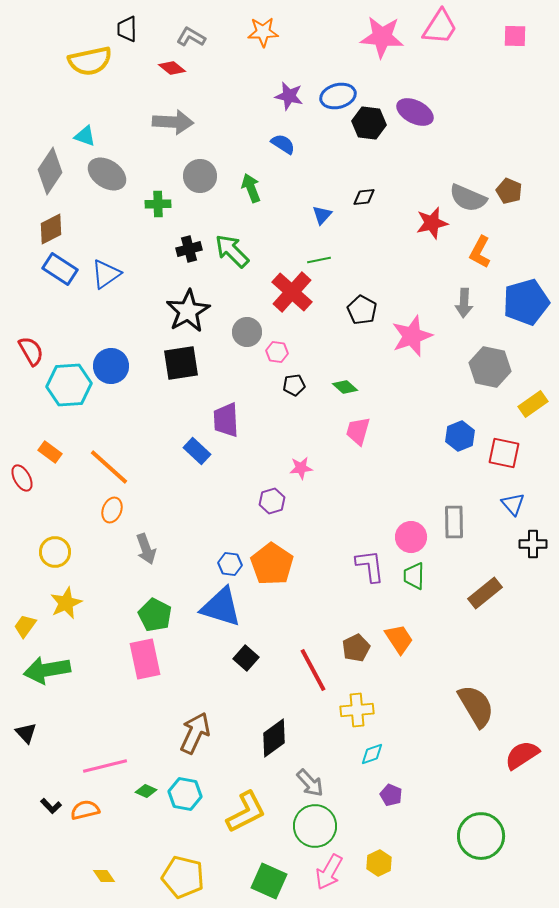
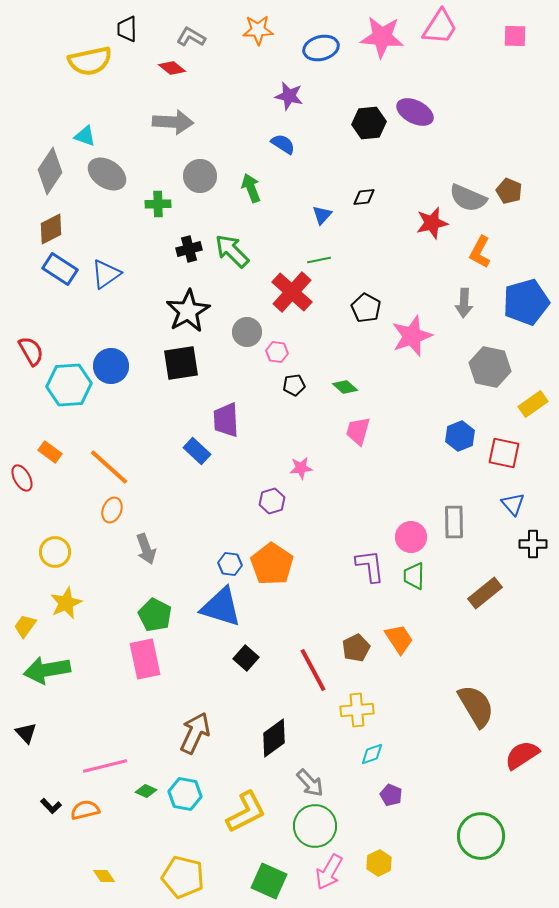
orange star at (263, 32): moved 5 px left, 2 px up
blue ellipse at (338, 96): moved 17 px left, 48 px up
black hexagon at (369, 123): rotated 12 degrees counterclockwise
black pentagon at (362, 310): moved 4 px right, 2 px up
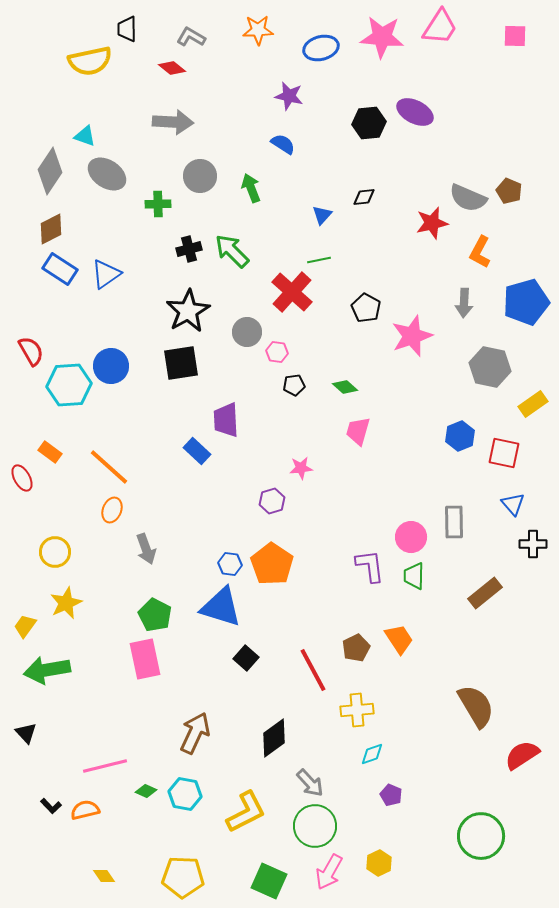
yellow pentagon at (183, 877): rotated 12 degrees counterclockwise
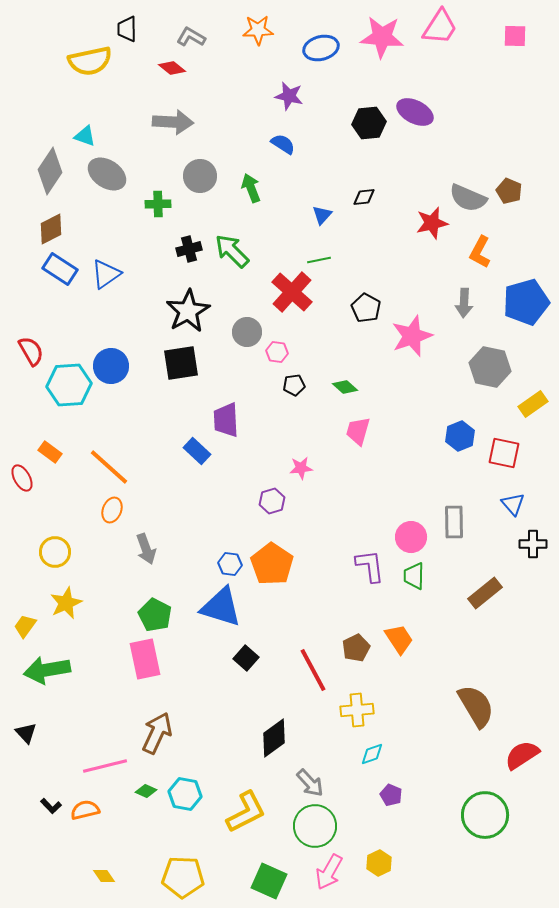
brown arrow at (195, 733): moved 38 px left
green circle at (481, 836): moved 4 px right, 21 px up
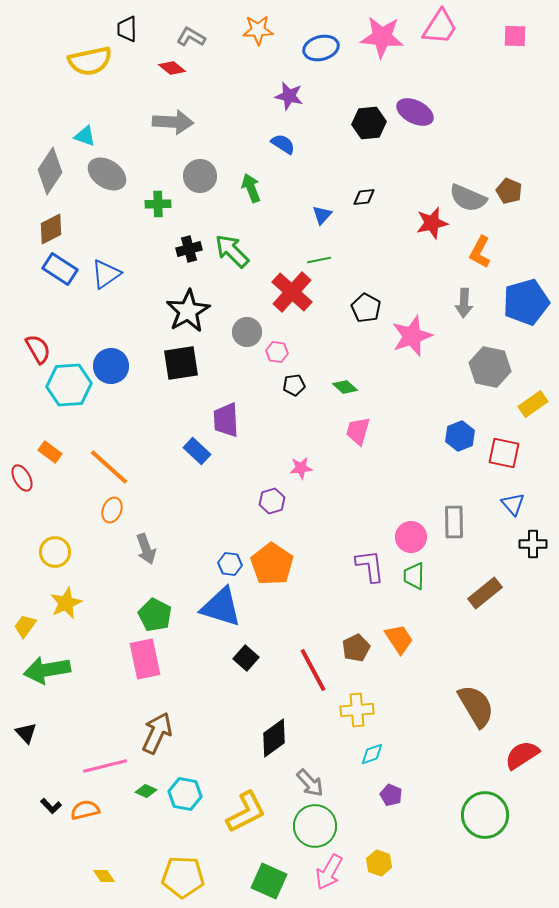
red semicircle at (31, 351): moved 7 px right, 2 px up
yellow hexagon at (379, 863): rotated 15 degrees counterclockwise
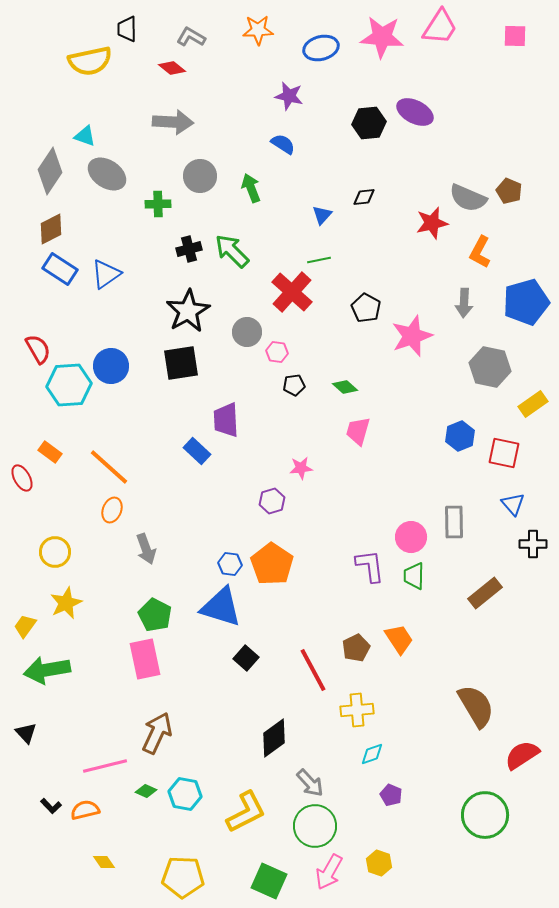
yellow diamond at (104, 876): moved 14 px up
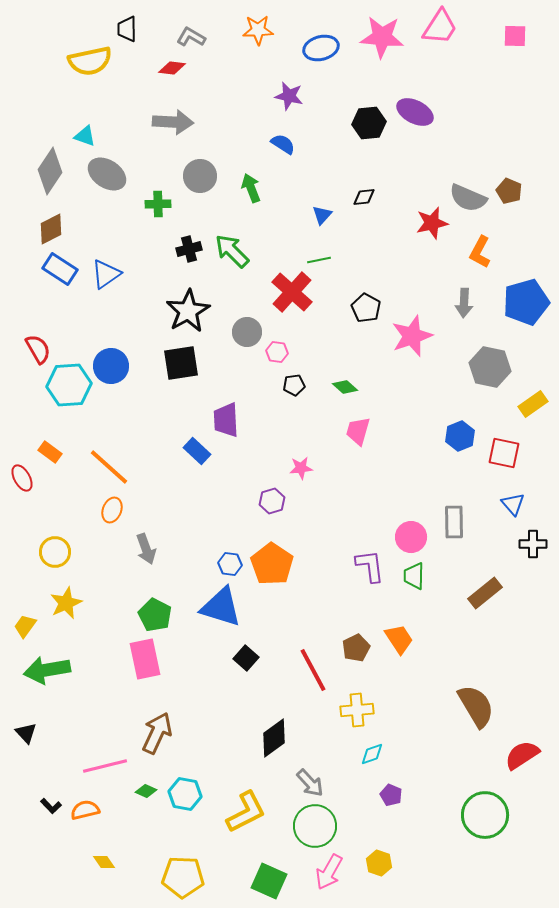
red diamond at (172, 68): rotated 32 degrees counterclockwise
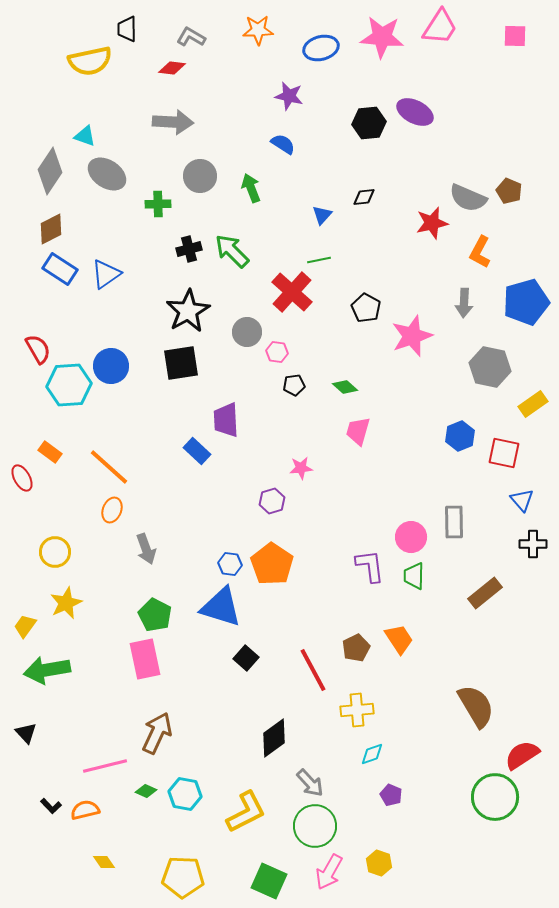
blue triangle at (513, 504): moved 9 px right, 4 px up
green circle at (485, 815): moved 10 px right, 18 px up
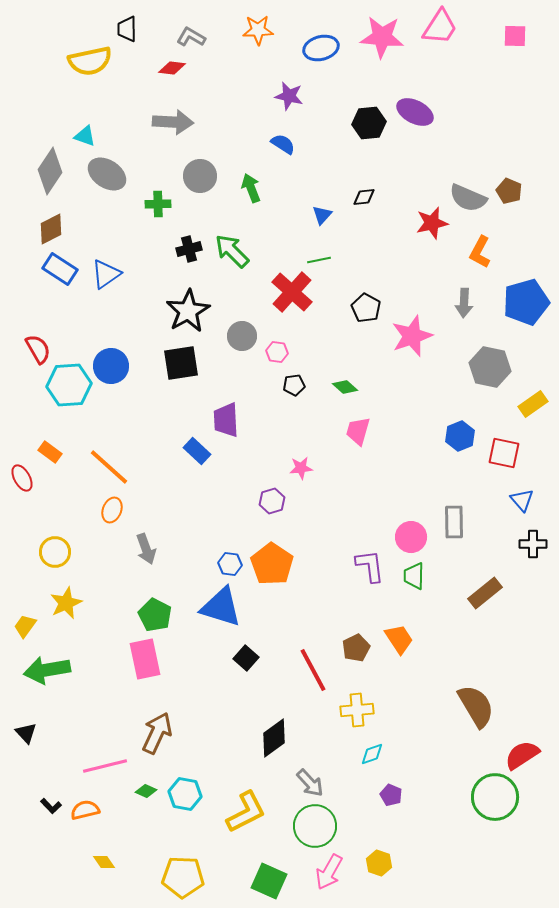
gray circle at (247, 332): moved 5 px left, 4 px down
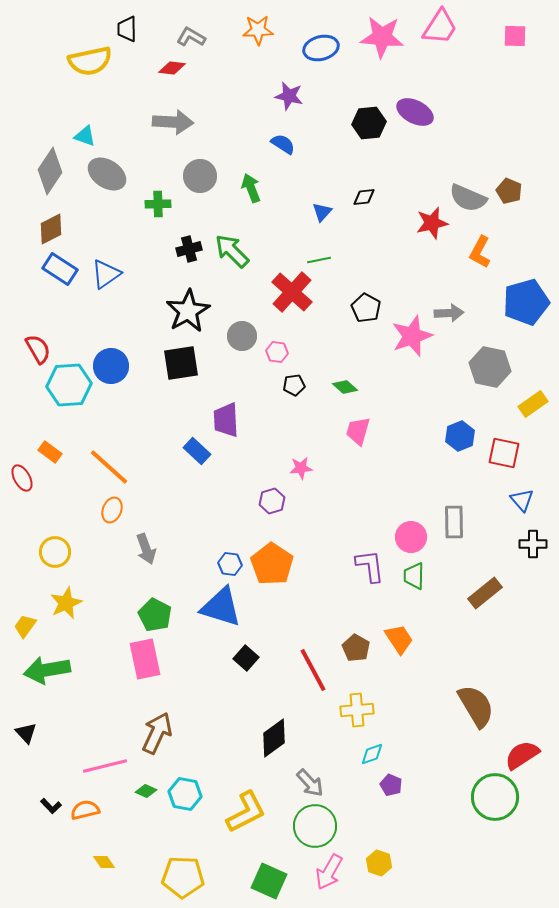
blue triangle at (322, 215): moved 3 px up
gray arrow at (464, 303): moved 15 px left, 10 px down; rotated 96 degrees counterclockwise
brown pentagon at (356, 648): rotated 16 degrees counterclockwise
purple pentagon at (391, 795): moved 10 px up
